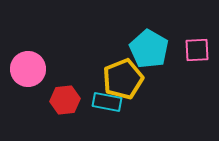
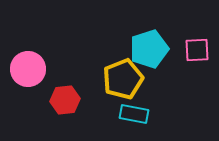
cyan pentagon: rotated 24 degrees clockwise
cyan rectangle: moved 27 px right, 12 px down
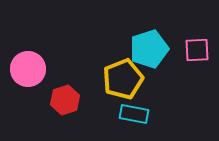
red hexagon: rotated 12 degrees counterclockwise
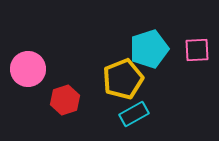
cyan rectangle: rotated 40 degrees counterclockwise
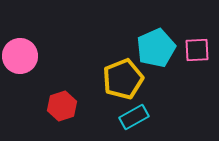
cyan pentagon: moved 7 px right, 1 px up; rotated 6 degrees counterclockwise
pink circle: moved 8 px left, 13 px up
red hexagon: moved 3 px left, 6 px down
cyan rectangle: moved 3 px down
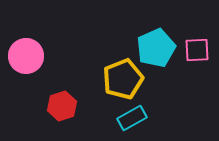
pink circle: moved 6 px right
cyan rectangle: moved 2 px left, 1 px down
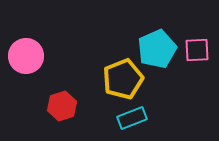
cyan pentagon: moved 1 px right, 1 px down
cyan rectangle: rotated 8 degrees clockwise
